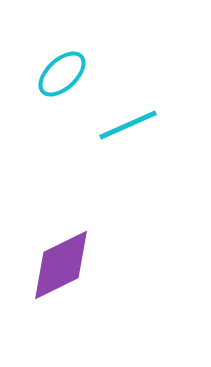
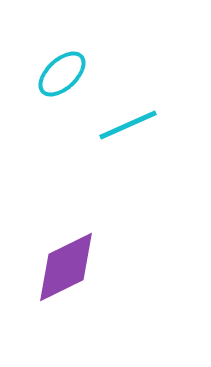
purple diamond: moved 5 px right, 2 px down
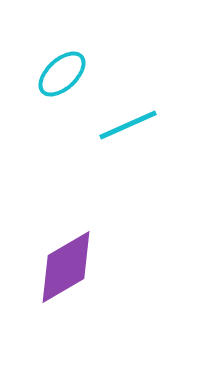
purple diamond: rotated 4 degrees counterclockwise
